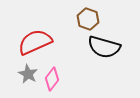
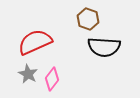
black semicircle: rotated 12 degrees counterclockwise
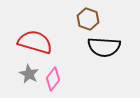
red semicircle: rotated 40 degrees clockwise
gray star: moved 1 px right
pink diamond: moved 1 px right
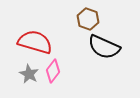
black semicircle: rotated 20 degrees clockwise
pink diamond: moved 8 px up
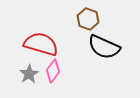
red semicircle: moved 6 px right, 2 px down
gray star: rotated 12 degrees clockwise
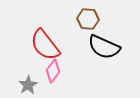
brown hexagon: rotated 15 degrees counterclockwise
red semicircle: moved 4 px right, 1 px down; rotated 144 degrees counterclockwise
gray star: moved 1 px left, 11 px down
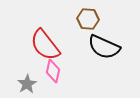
pink diamond: rotated 25 degrees counterclockwise
gray star: moved 1 px left, 1 px up
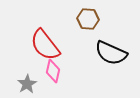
black semicircle: moved 7 px right, 6 px down
